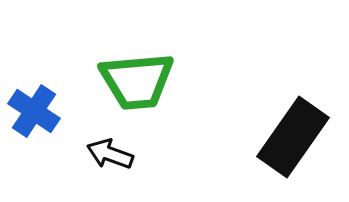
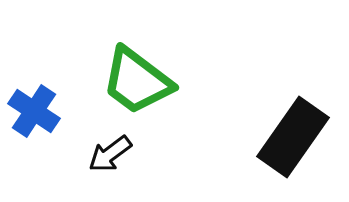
green trapezoid: rotated 42 degrees clockwise
black arrow: rotated 57 degrees counterclockwise
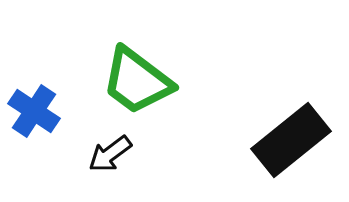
black rectangle: moved 2 px left, 3 px down; rotated 16 degrees clockwise
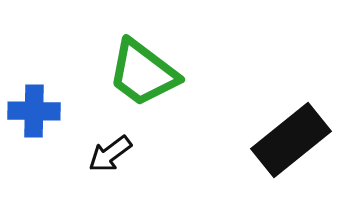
green trapezoid: moved 6 px right, 8 px up
blue cross: rotated 33 degrees counterclockwise
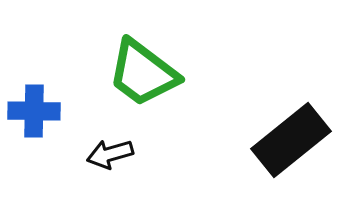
black arrow: rotated 21 degrees clockwise
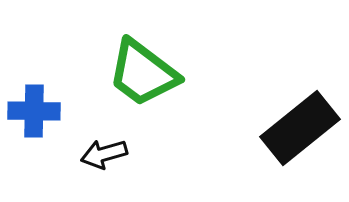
black rectangle: moved 9 px right, 12 px up
black arrow: moved 6 px left
